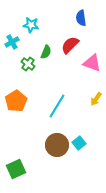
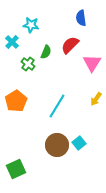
cyan cross: rotated 16 degrees counterclockwise
pink triangle: rotated 42 degrees clockwise
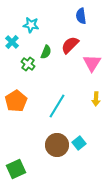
blue semicircle: moved 2 px up
yellow arrow: rotated 32 degrees counterclockwise
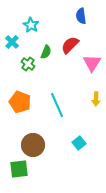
cyan star: rotated 21 degrees clockwise
orange pentagon: moved 4 px right, 1 px down; rotated 20 degrees counterclockwise
cyan line: moved 1 px up; rotated 55 degrees counterclockwise
brown circle: moved 24 px left
green square: moved 3 px right; rotated 18 degrees clockwise
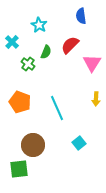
cyan star: moved 8 px right
cyan line: moved 3 px down
